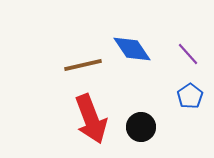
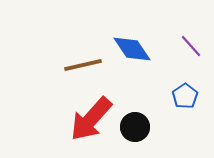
purple line: moved 3 px right, 8 px up
blue pentagon: moved 5 px left
red arrow: rotated 63 degrees clockwise
black circle: moved 6 px left
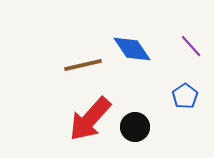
red arrow: moved 1 px left
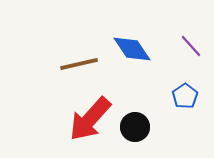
brown line: moved 4 px left, 1 px up
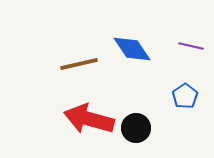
purple line: rotated 35 degrees counterclockwise
red arrow: moved 1 px left; rotated 63 degrees clockwise
black circle: moved 1 px right, 1 px down
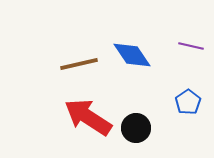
blue diamond: moved 6 px down
blue pentagon: moved 3 px right, 6 px down
red arrow: moved 1 px left, 2 px up; rotated 18 degrees clockwise
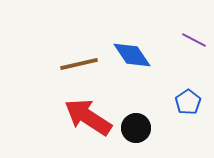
purple line: moved 3 px right, 6 px up; rotated 15 degrees clockwise
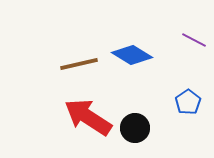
blue diamond: rotated 24 degrees counterclockwise
black circle: moved 1 px left
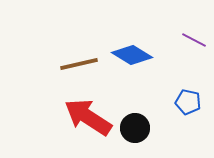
blue pentagon: rotated 25 degrees counterclockwise
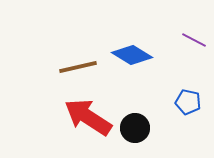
brown line: moved 1 px left, 3 px down
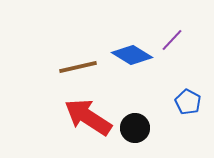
purple line: moved 22 px left; rotated 75 degrees counterclockwise
blue pentagon: rotated 15 degrees clockwise
